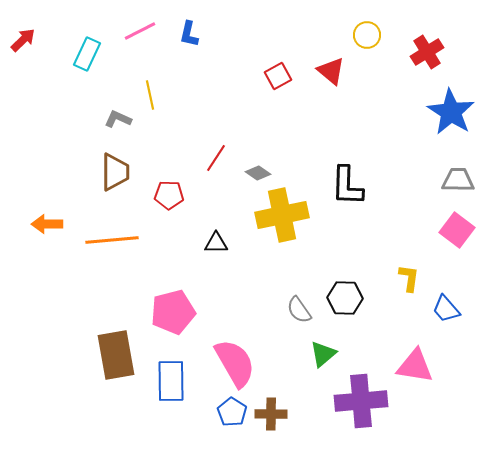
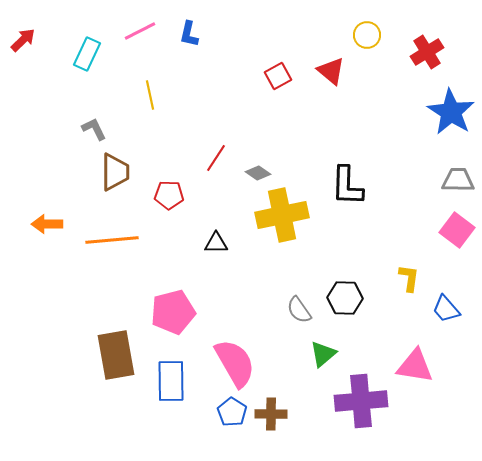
gray L-shape: moved 24 px left, 10 px down; rotated 40 degrees clockwise
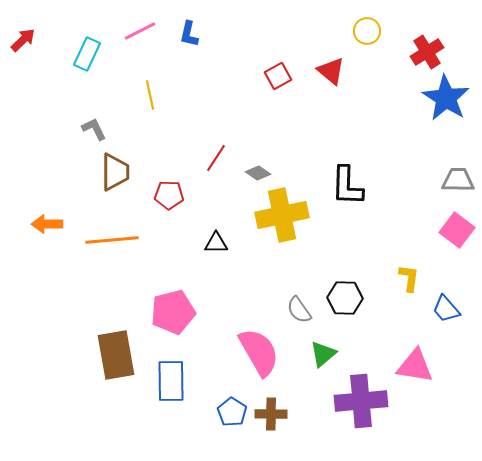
yellow circle: moved 4 px up
blue star: moved 5 px left, 14 px up
pink semicircle: moved 24 px right, 11 px up
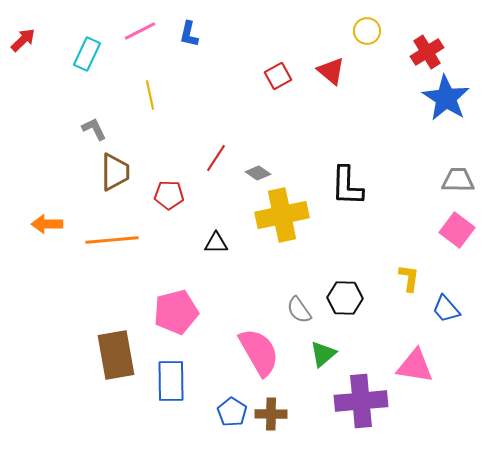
pink pentagon: moved 3 px right
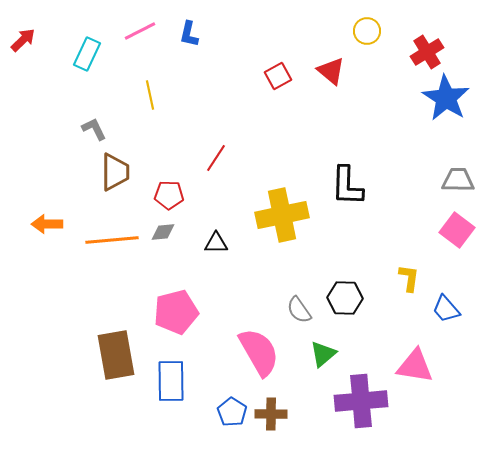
gray diamond: moved 95 px left, 59 px down; rotated 40 degrees counterclockwise
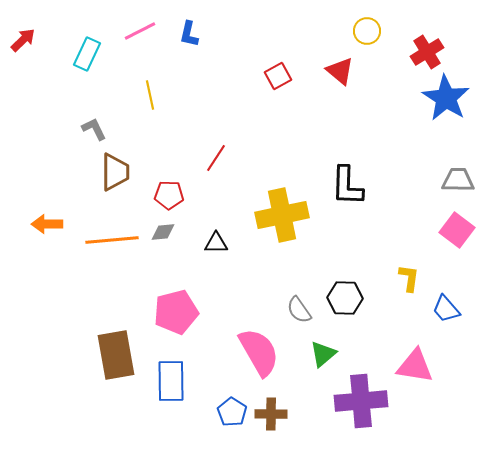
red triangle: moved 9 px right
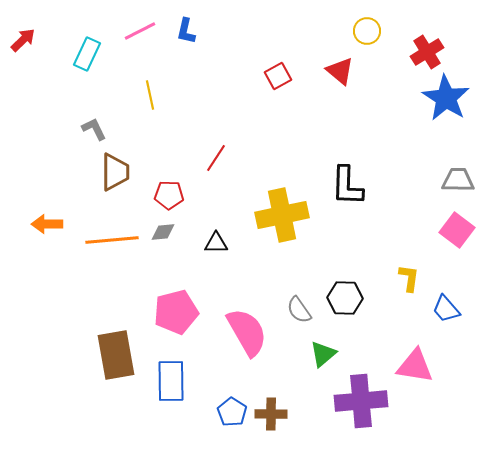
blue L-shape: moved 3 px left, 3 px up
pink semicircle: moved 12 px left, 20 px up
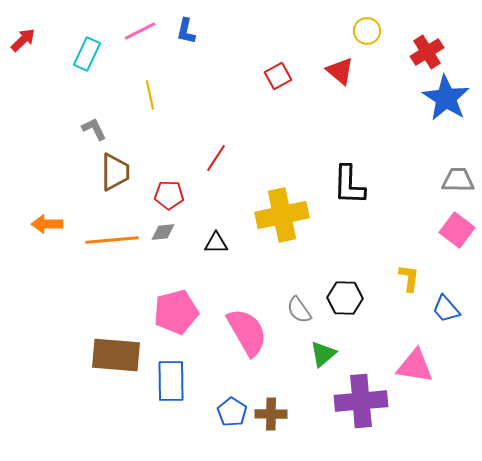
black L-shape: moved 2 px right, 1 px up
brown rectangle: rotated 75 degrees counterclockwise
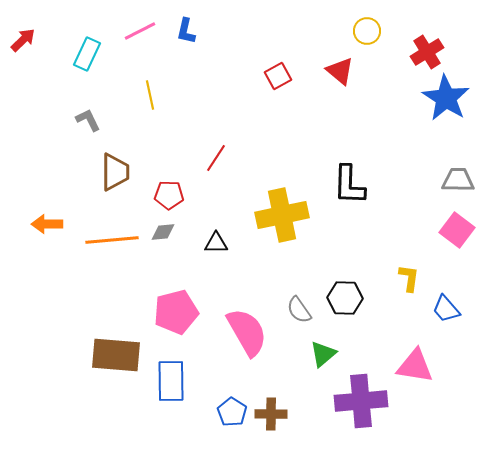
gray L-shape: moved 6 px left, 9 px up
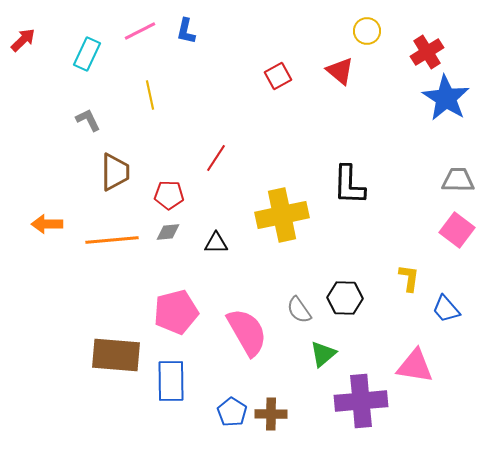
gray diamond: moved 5 px right
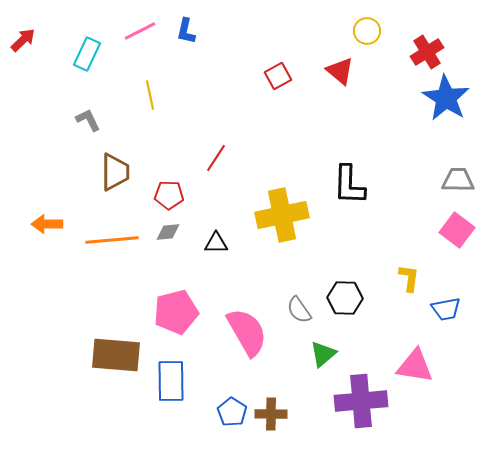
blue trapezoid: rotated 60 degrees counterclockwise
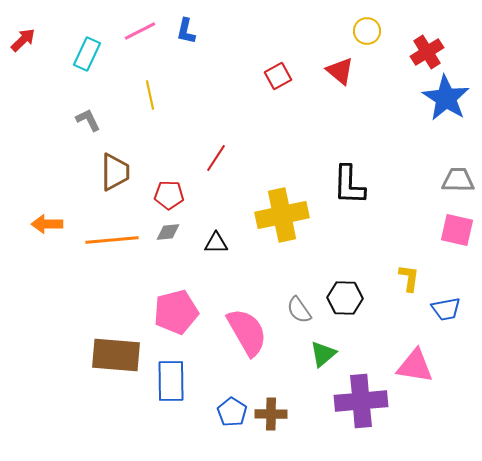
pink square: rotated 24 degrees counterclockwise
